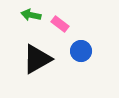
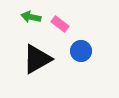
green arrow: moved 2 px down
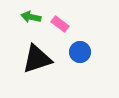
blue circle: moved 1 px left, 1 px down
black triangle: rotated 12 degrees clockwise
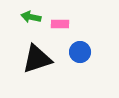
pink rectangle: rotated 36 degrees counterclockwise
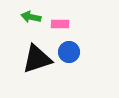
blue circle: moved 11 px left
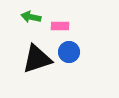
pink rectangle: moved 2 px down
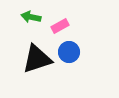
pink rectangle: rotated 30 degrees counterclockwise
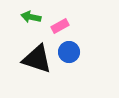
black triangle: rotated 36 degrees clockwise
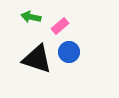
pink rectangle: rotated 12 degrees counterclockwise
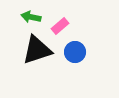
blue circle: moved 6 px right
black triangle: moved 9 px up; rotated 36 degrees counterclockwise
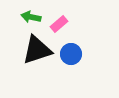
pink rectangle: moved 1 px left, 2 px up
blue circle: moved 4 px left, 2 px down
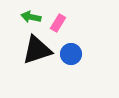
pink rectangle: moved 1 px left, 1 px up; rotated 18 degrees counterclockwise
